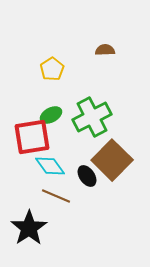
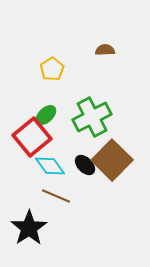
green ellipse: moved 5 px left; rotated 15 degrees counterclockwise
red square: rotated 30 degrees counterclockwise
black ellipse: moved 2 px left, 11 px up; rotated 10 degrees counterclockwise
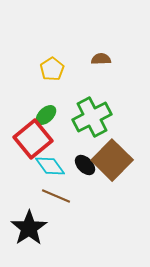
brown semicircle: moved 4 px left, 9 px down
red square: moved 1 px right, 2 px down
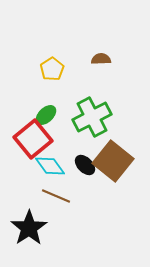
brown square: moved 1 px right, 1 px down; rotated 6 degrees counterclockwise
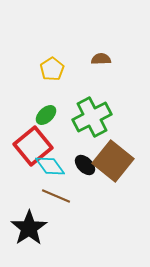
red square: moved 7 px down
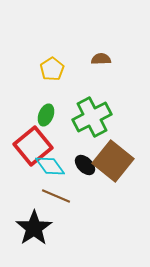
green ellipse: rotated 25 degrees counterclockwise
black star: moved 5 px right
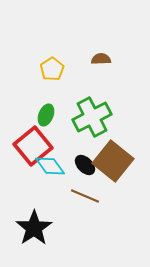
brown line: moved 29 px right
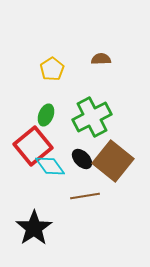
black ellipse: moved 3 px left, 6 px up
brown line: rotated 32 degrees counterclockwise
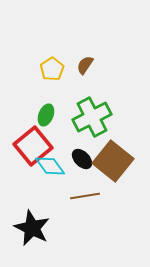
brown semicircle: moved 16 px left, 6 px down; rotated 54 degrees counterclockwise
black star: moved 2 px left; rotated 12 degrees counterclockwise
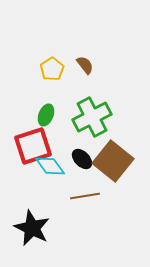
brown semicircle: rotated 108 degrees clockwise
red square: rotated 21 degrees clockwise
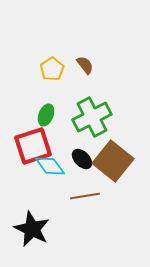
black star: moved 1 px down
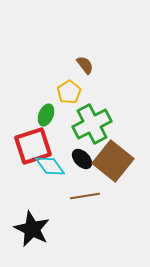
yellow pentagon: moved 17 px right, 23 px down
green cross: moved 7 px down
